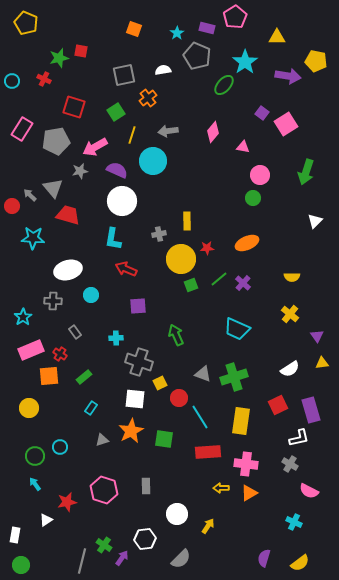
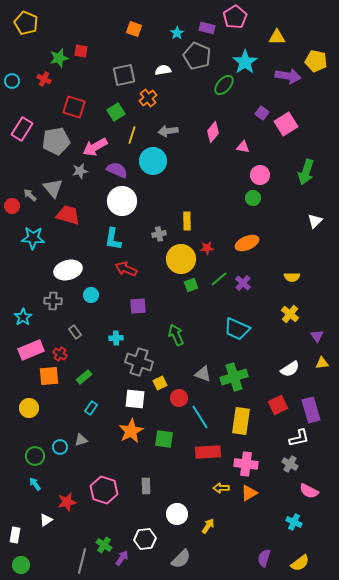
gray triangle at (102, 440): moved 21 px left
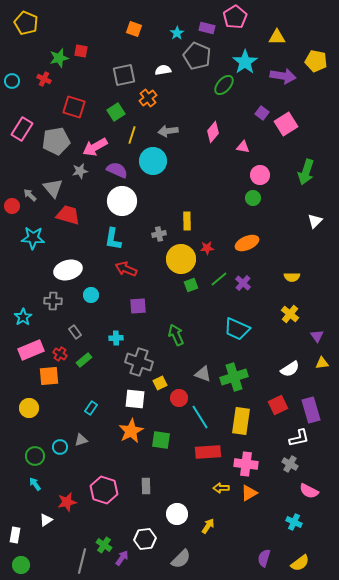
purple arrow at (288, 76): moved 5 px left
green rectangle at (84, 377): moved 17 px up
green square at (164, 439): moved 3 px left, 1 px down
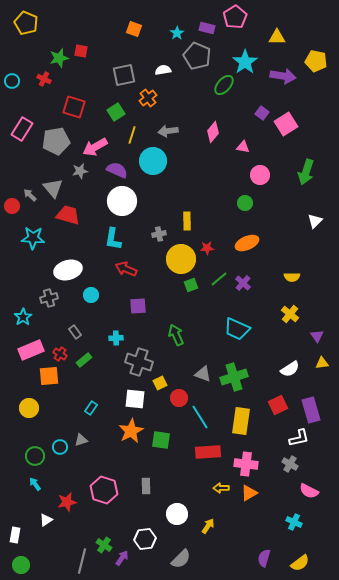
green circle at (253, 198): moved 8 px left, 5 px down
gray cross at (53, 301): moved 4 px left, 3 px up; rotated 18 degrees counterclockwise
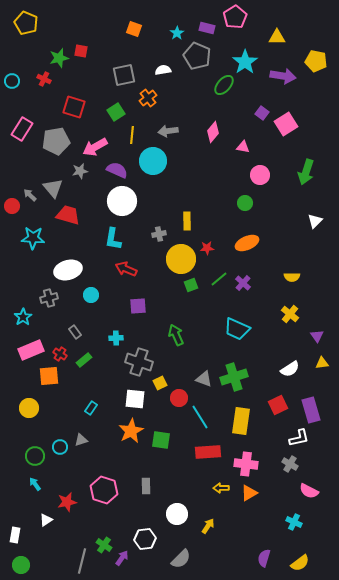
yellow line at (132, 135): rotated 12 degrees counterclockwise
gray triangle at (203, 374): moved 1 px right, 5 px down
